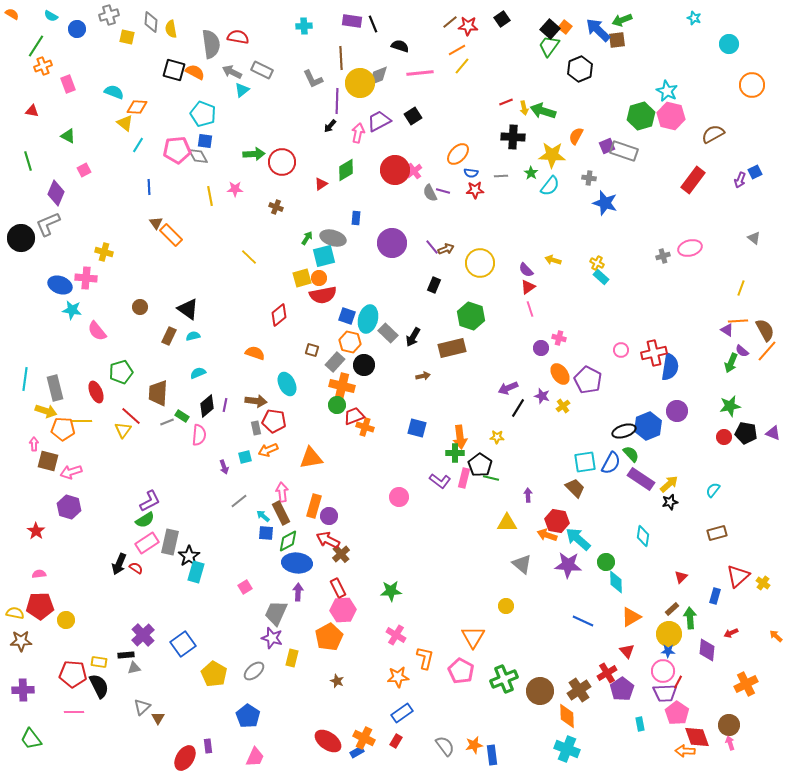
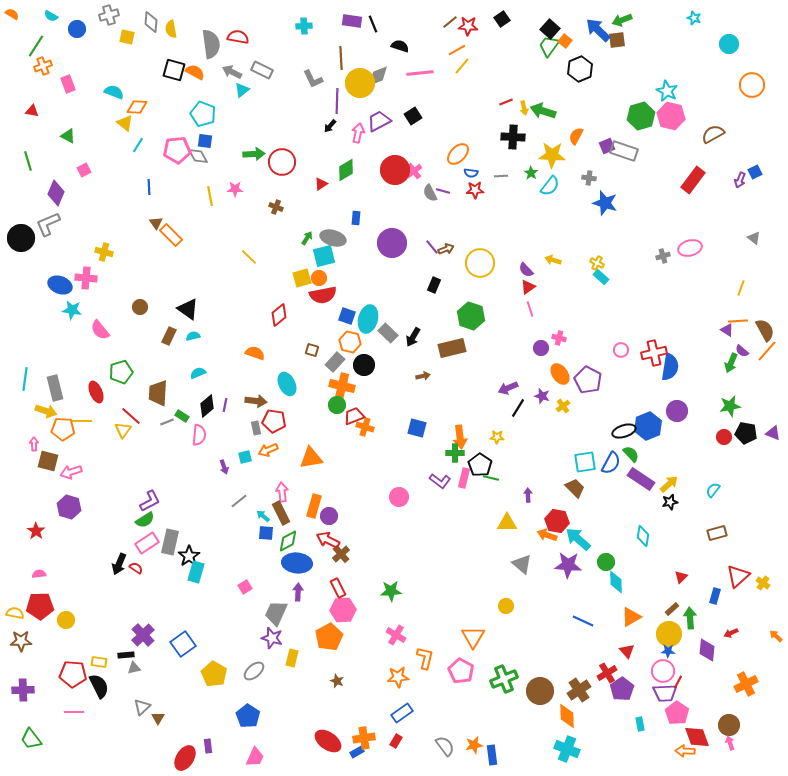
orange square at (565, 27): moved 14 px down
pink semicircle at (97, 331): moved 3 px right, 1 px up
orange cross at (364, 738): rotated 35 degrees counterclockwise
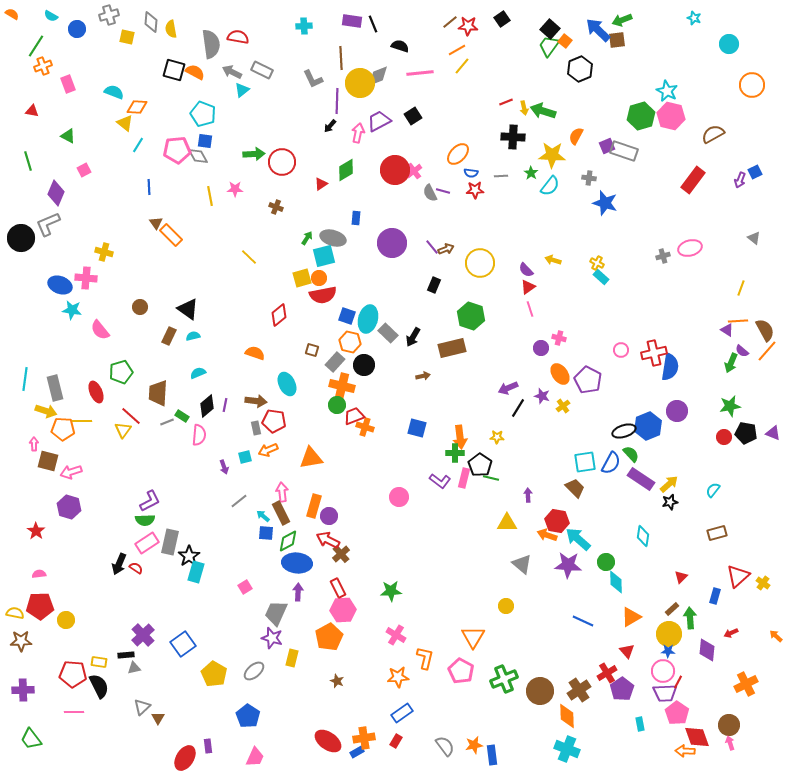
green semicircle at (145, 520): rotated 30 degrees clockwise
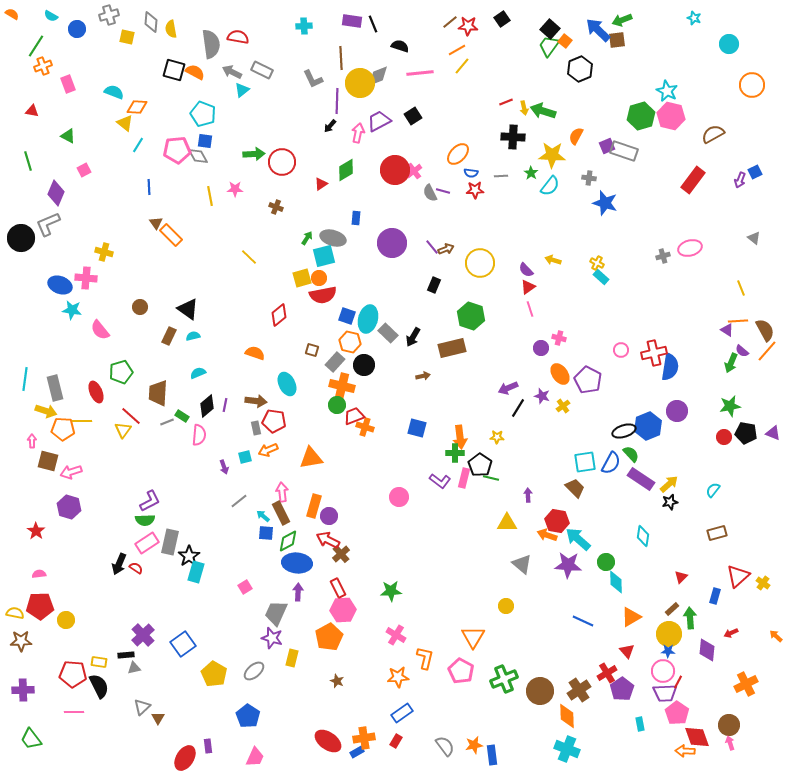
yellow line at (741, 288): rotated 42 degrees counterclockwise
pink arrow at (34, 444): moved 2 px left, 3 px up
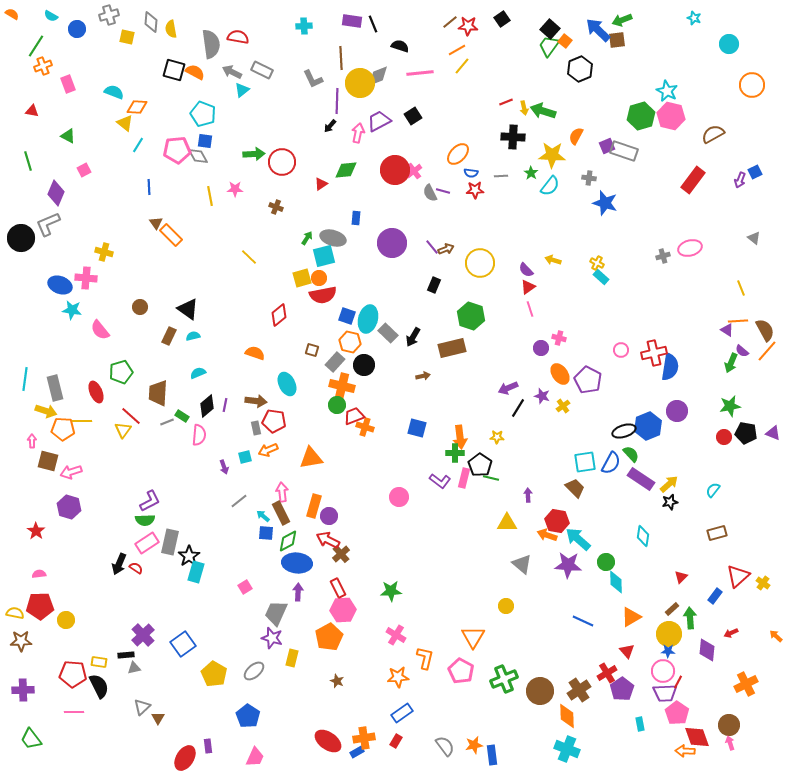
green diamond at (346, 170): rotated 25 degrees clockwise
blue rectangle at (715, 596): rotated 21 degrees clockwise
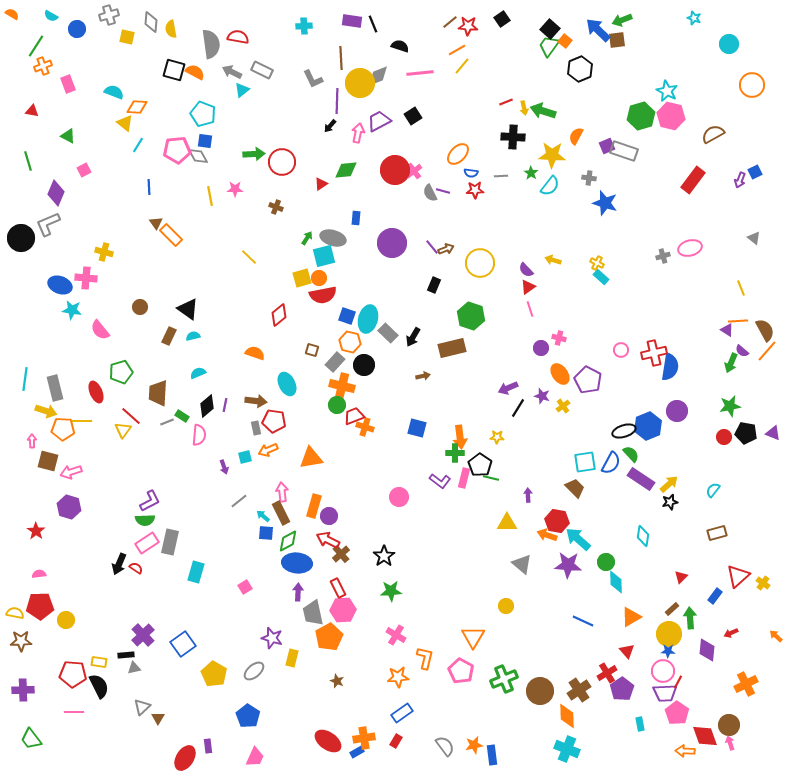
black star at (189, 556): moved 195 px right
gray trapezoid at (276, 613): moved 37 px right; rotated 36 degrees counterclockwise
red diamond at (697, 737): moved 8 px right, 1 px up
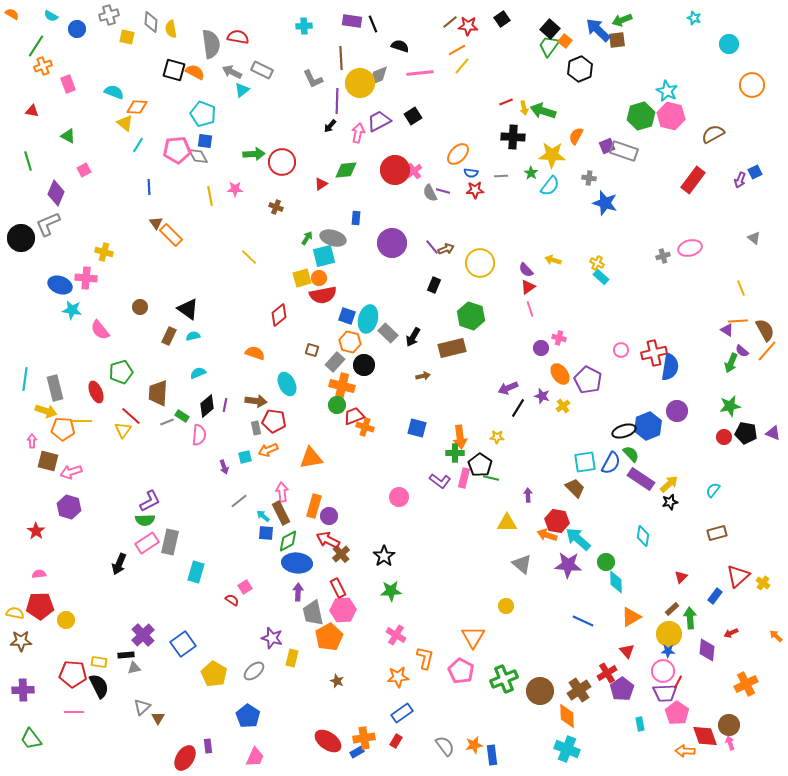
red semicircle at (136, 568): moved 96 px right, 32 px down
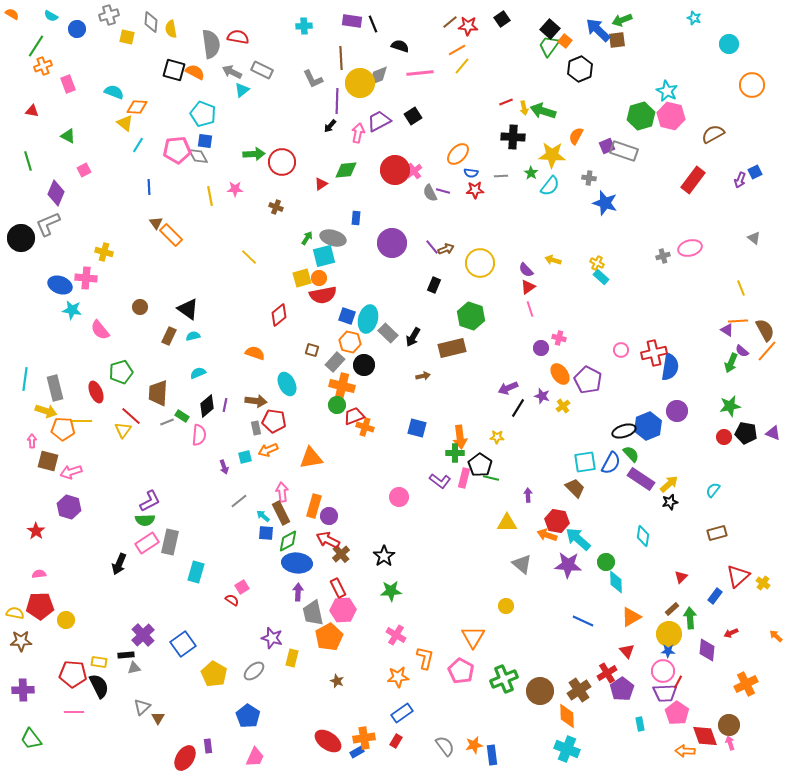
pink square at (245, 587): moved 3 px left
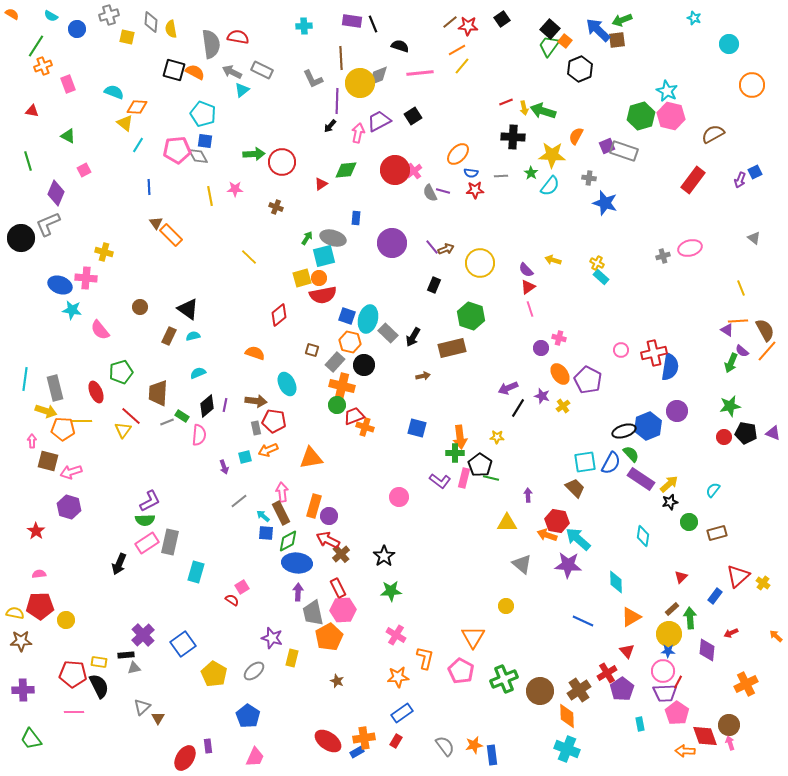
green circle at (606, 562): moved 83 px right, 40 px up
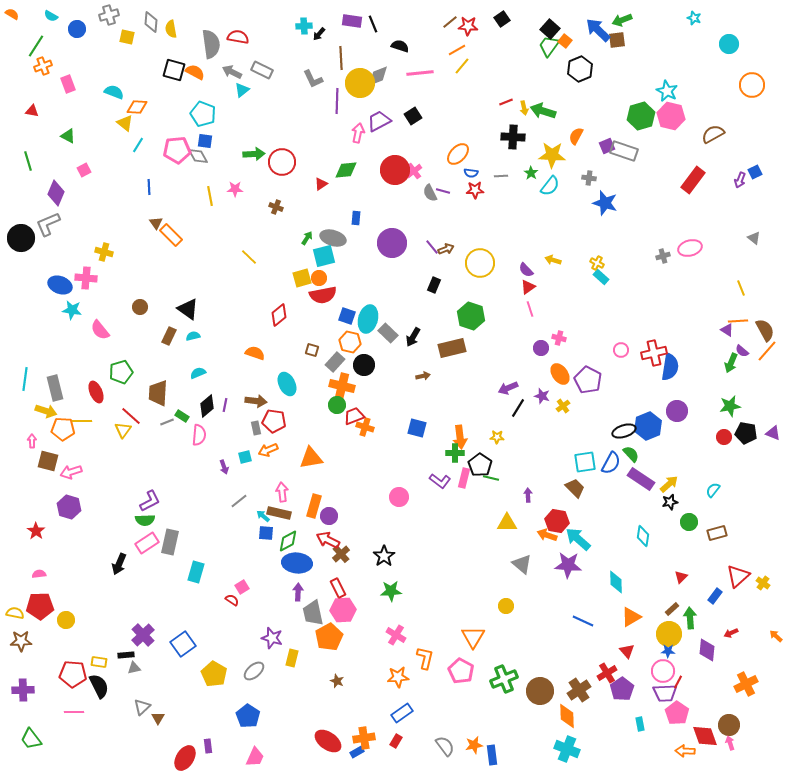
black arrow at (330, 126): moved 11 px left, 92 px up
brown rectangle at (281, 513): moved 2 px left; rotated 50 degrees counterclockwise
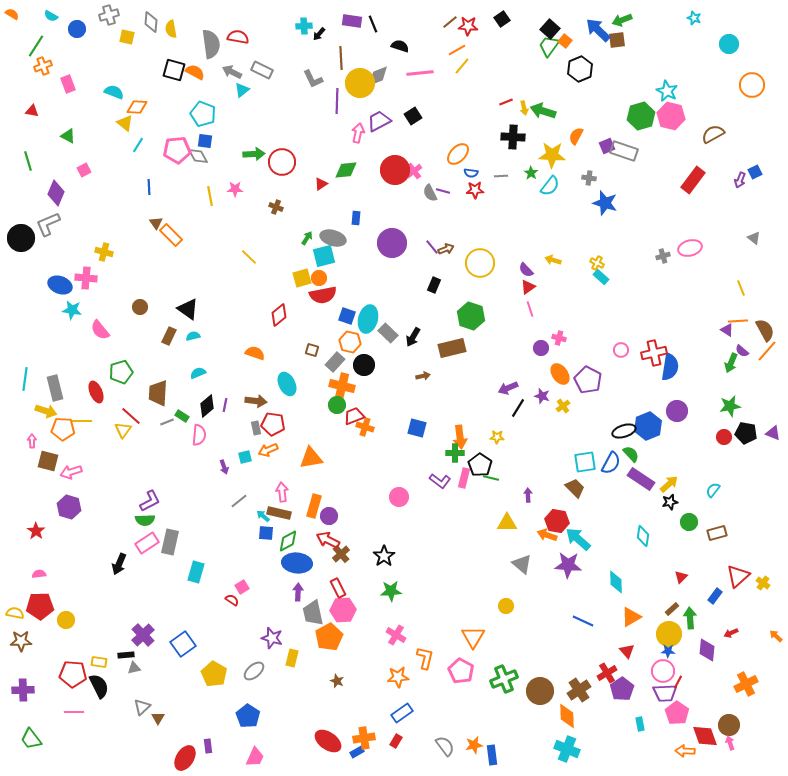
red pentagon at (274, 421): moved 1 px left, 3 px down
